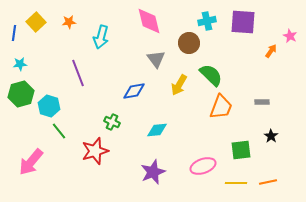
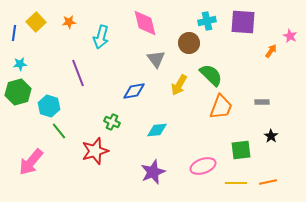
pink diamond: moved 4 px left, 2 px down
green hexagon: moved 3 px left, 2 px up
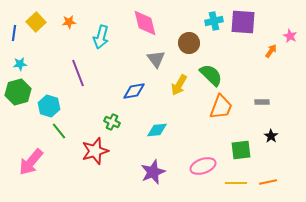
cyan cross: moved 7 px right
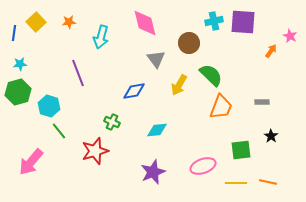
orange line: rotated 24 degrees clockwise
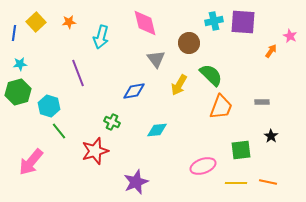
purple star: moved 17 px left, 10 px down
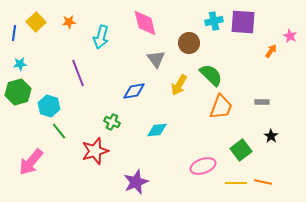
green square: rotated 30 degrees counterclockwise
orange line: moved 5 px left
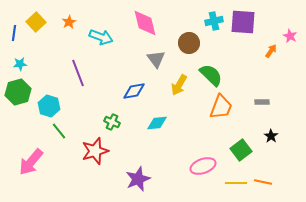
orange star: rotated 24 degrees counterclockwise
cyan arrow: rotated 85 degrees counterclockwise
cyan diamond: moved 7 px up
purple star: moved 2 px right, 3 px up
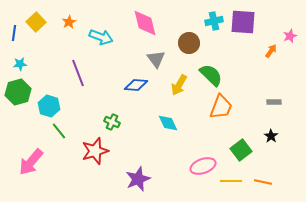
pink star: rotated 24 degrees clockwise
blue diamond: moved 2 px right, 6 px up; rotated 15 degrees clockwise
gray rectangle: moved 12 px right
cyan diamond: moved 11 px right; rotated 70 degrees clockwise
yellow line: moved 5 px left, 2 px up
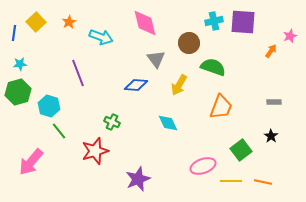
green semicircle: moved 2 px right, 8 px up; rotated 25 degrees counterclockwise
